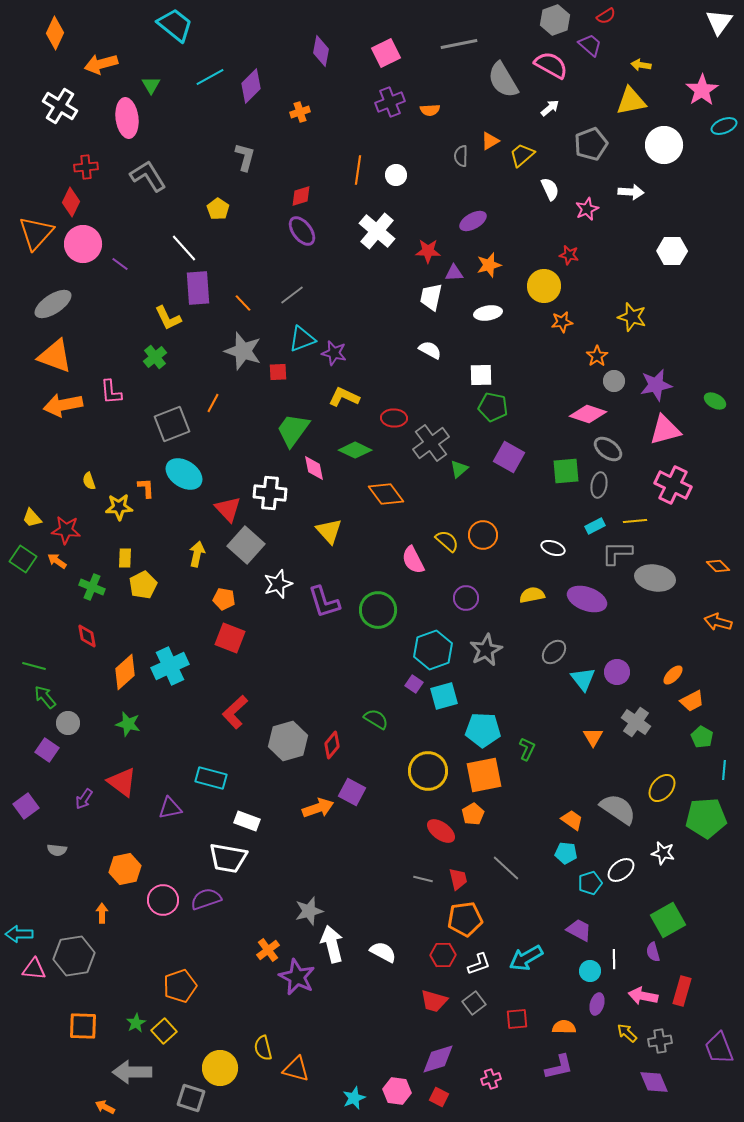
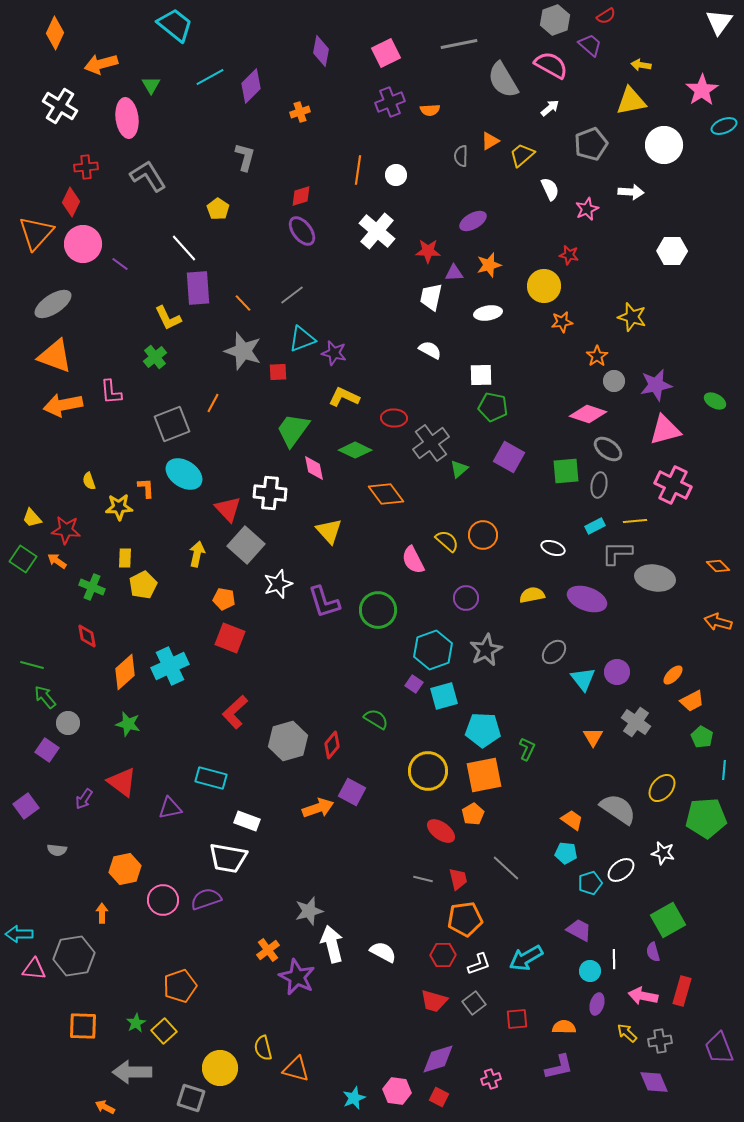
green line at (34, 666): moved 2 px left, 1 px up
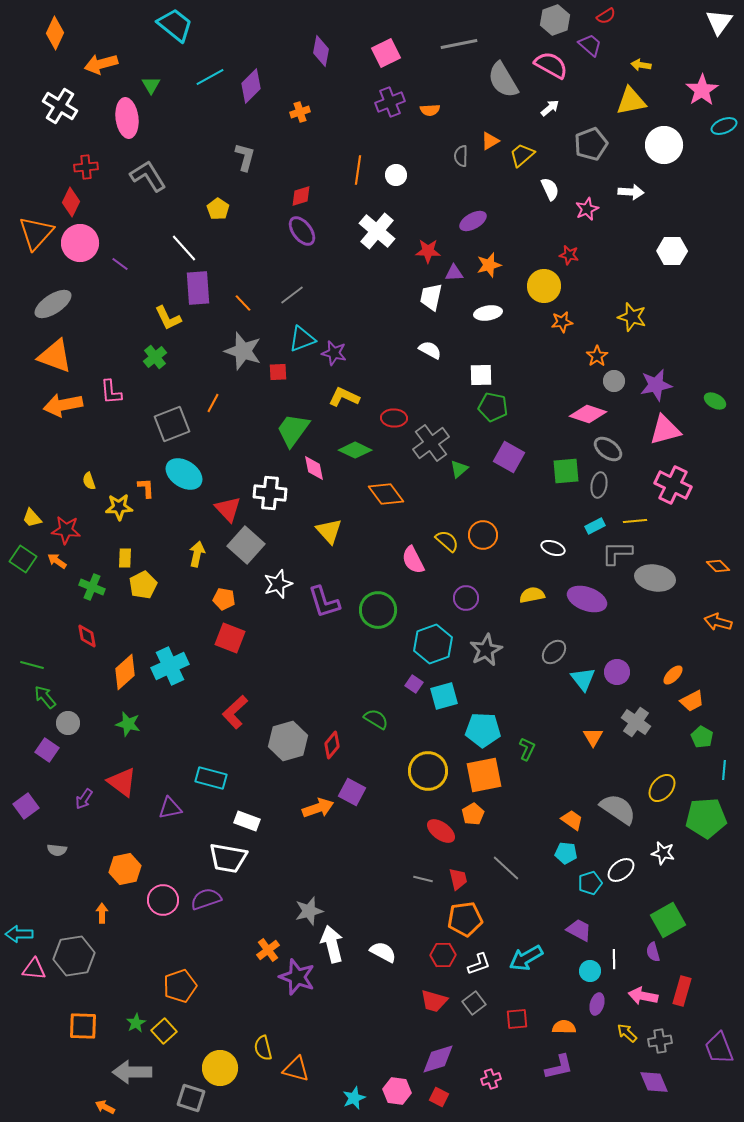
pink circle at (83, 244): moved 3 px left, 1 px up
cyan hexagon at (433, 650): moved 6 px up
purple star at (297, 977): rotated 6 degrees counterclockwise
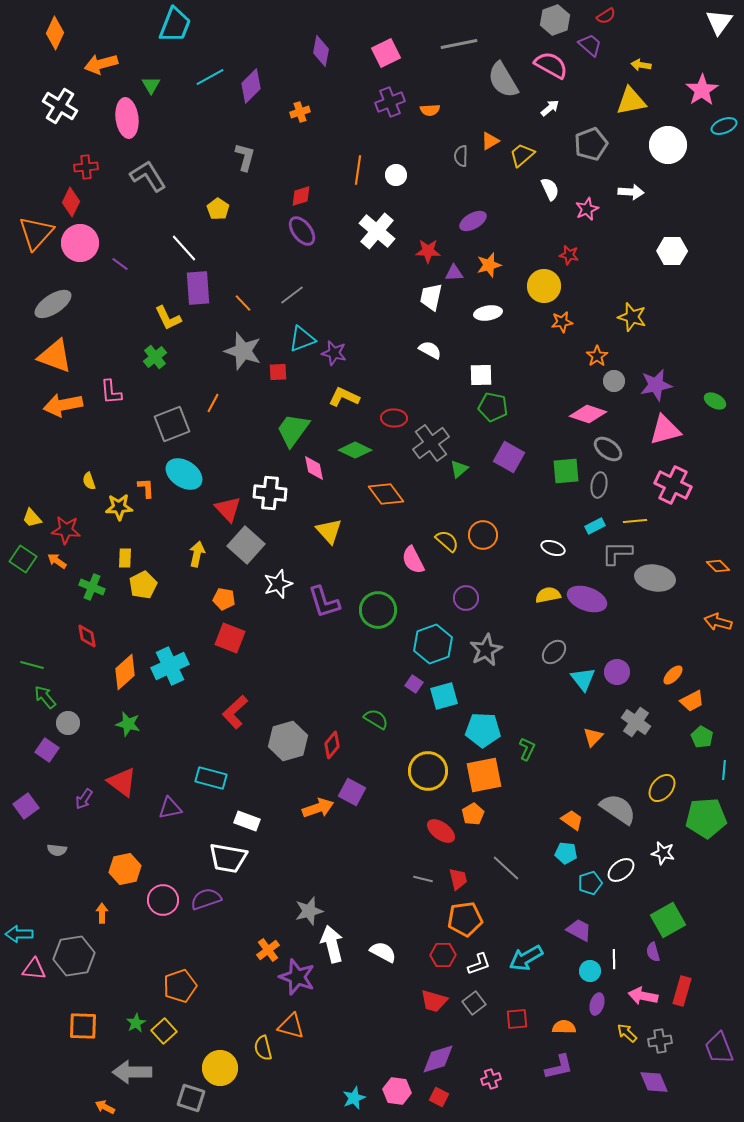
cyan trapezoid at (175, 25): rotated 72 degrees clockwise
white circle at (664, 145): moved 4 px right
yellow semicircle at (532, 595): moved 16 px right
orange triangle at (593, 737): rotated 15 degrees clockwise
orange triangle at (296, 1069): moved 5 px left, 43 px up
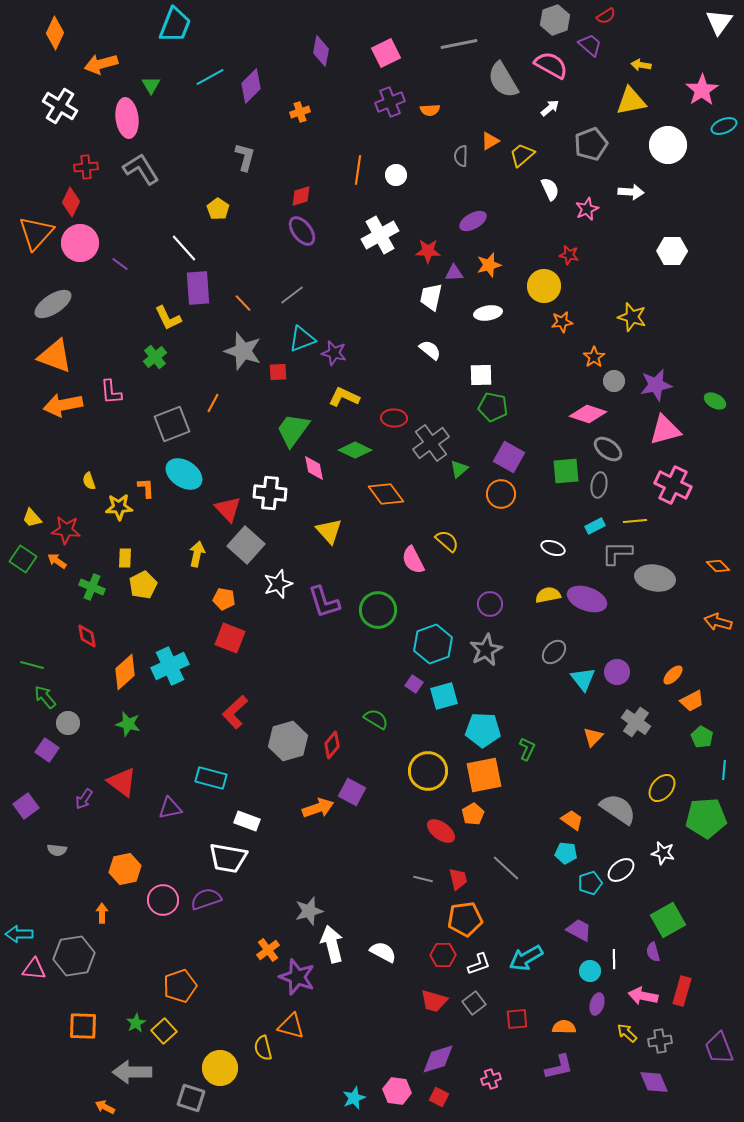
gray L-shape at (148, 176): moved 7 px left, 7 px up
white cross at (377, 231): moved 3 px right, 4 px down; rotated 21 degrees clockwise
white semicircle at (430, 350): rotated 10 degrees clockwise
orange star at (597, 356): moved 3 px left, 1 px down
orange circle at (483, 535): moved 18 px right, 41 px up
purple circle at (466, 598): moved 24 px right, 6 px down
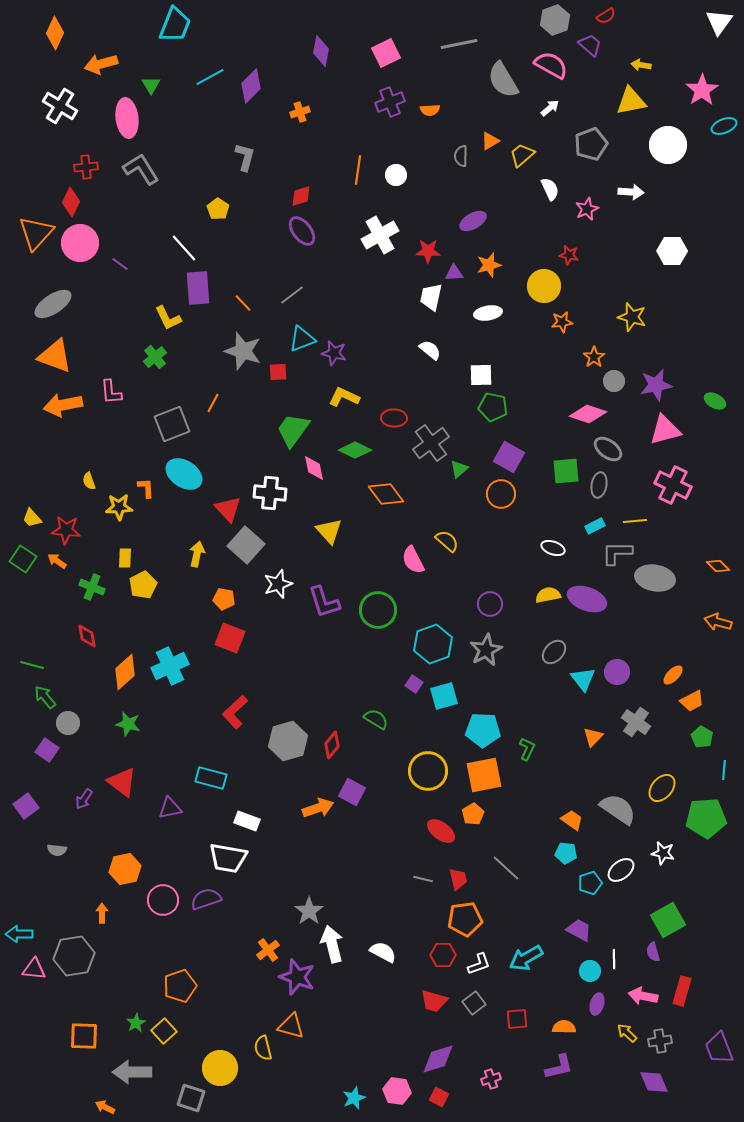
gray star at (309, 911): rotated 20 degrees counterclockwise
orange square at (83, 1026): moved 1 px right, 10 px down
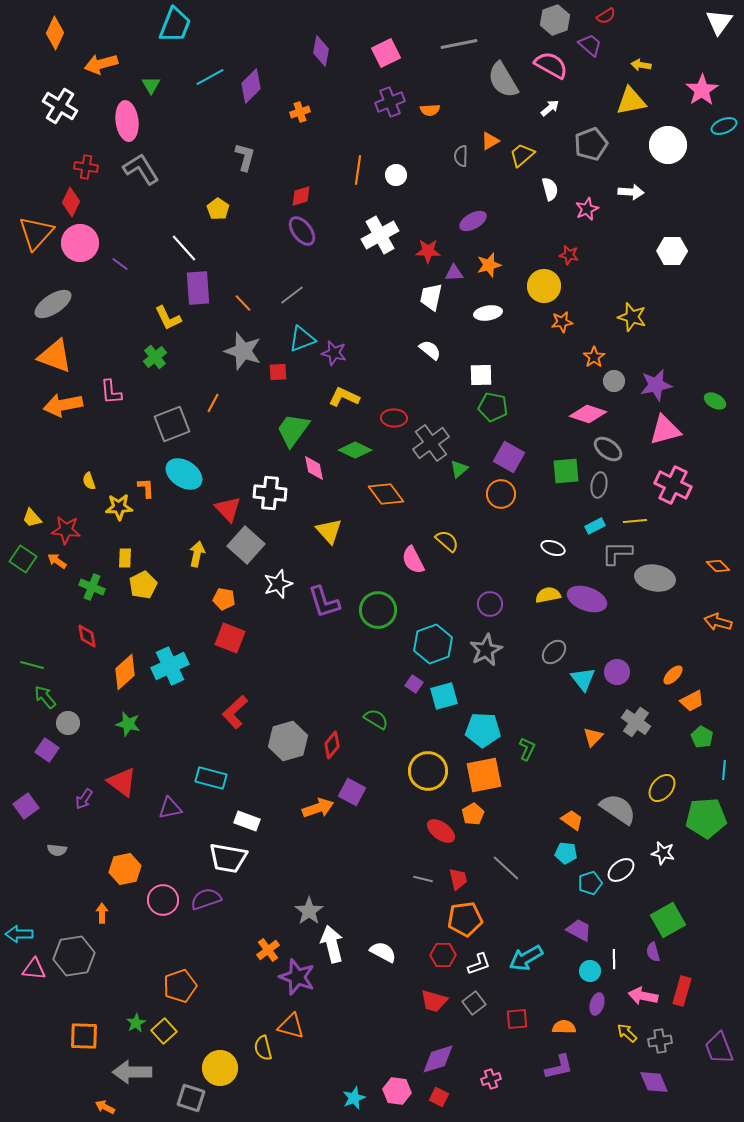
pink ellipse at (127, 118): moved 3 px down
red cross at (86, 167): rotated 15 degrees clockwise
white semicircle at (550, 189): rotated 10 degrees clockwise
